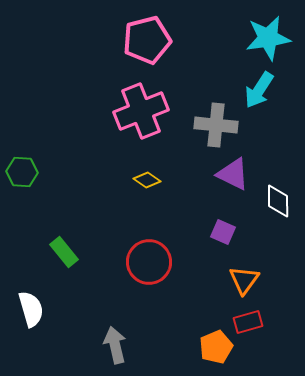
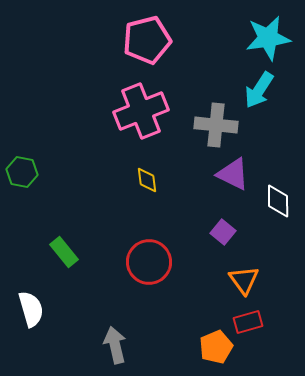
green hexagon: rotated 8 degrees clockwise
yellow diamond: rotated 48 degrees clockwise
purple square: rotated 15 degrees clockwise
orange triangle: rotated 12 degrees counterclockwise
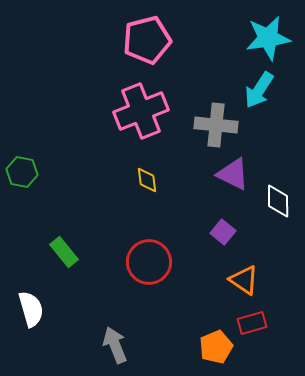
orange triangle: rotated 20 degrees counterclockwise
red rectangle: moved 4 px right, 1 px down
gray arrow: rotated 9 degrees counterclockwise
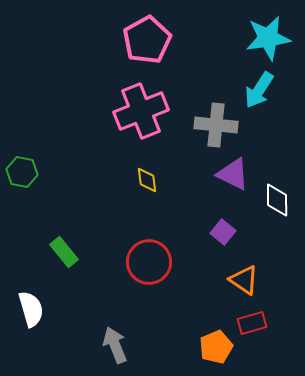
pink pentagon: rotated 15 degrees counterclockwise
white diamond: moved 1 px left, 1 px up
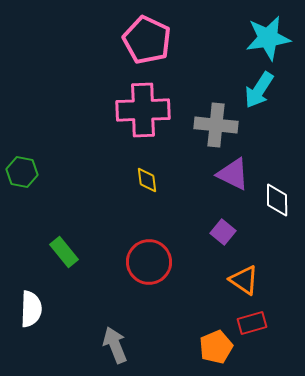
pink pentagon: rotated 18 degrees counterclockwise
pink cross: moved 2 px right, 1 px up; rotated 20 degrees clockwise
white semicircle: rotated 18 degrees clockwise
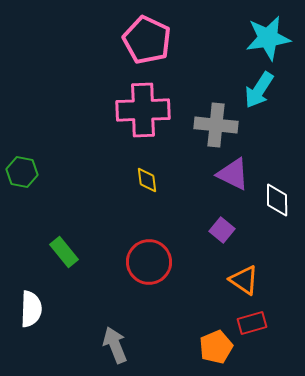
purple square: moved 1 px left, 2 px up
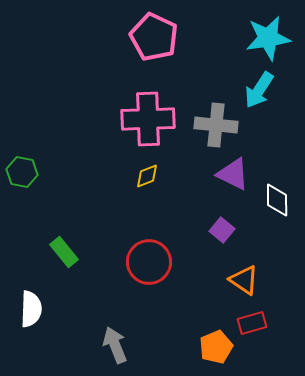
pink pentagon: moved 7 px right, 3 px up
pink cross: moved 5 px right, 9 px down
yellow diamond: moved 4 px up; rotated 76 degrees clockwise
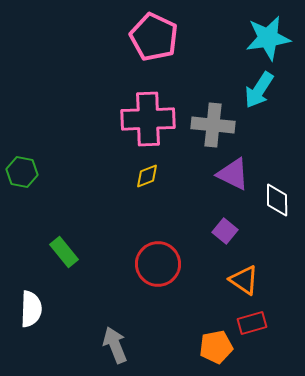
gray cross: moved 3 px left
purple square: moved 3 px right, 1 px down
red circle: moved 9 px right, 2 px down
orange pentagon: rotated 12 degrees clockwise
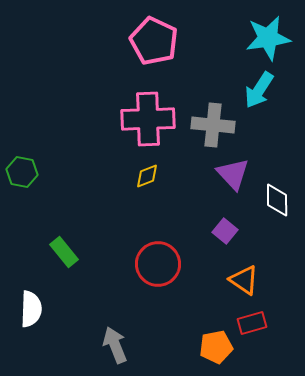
pink pentagon: moved 4 px down
purple triangle: rotated 21 degrees clockwise
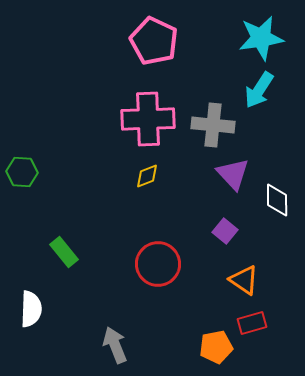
cyan star: moved 7 px left
green hexagon: rotated 8 degrees counterclockwise
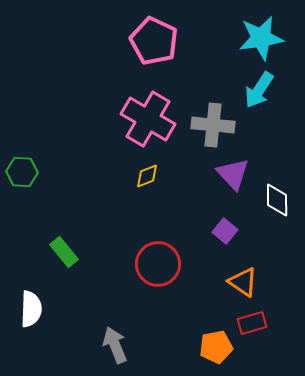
pink cross: rotated 32 degrees clockwise
orange triangle: moved 1 px left, 2 px down
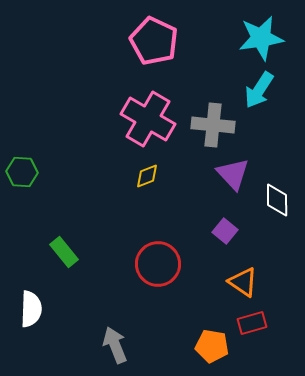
orange pentagon: moved 4 px left, 1 px up; rotated 20 degrees clockwise
